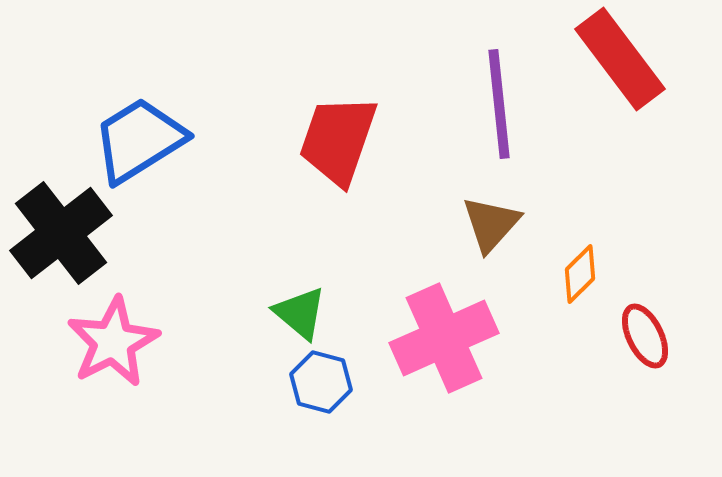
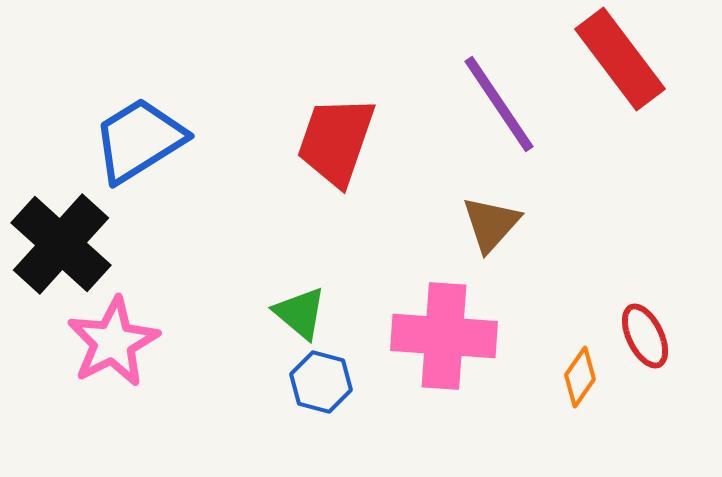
purple line: rotated 28 degrees counterclockwise
red trapezoid: moved 2 px left, 1 px down
black cross: moved 11 px down; rotated 10 degrees counterclockwise
orange diamond: moved 103 px down; rotated 10 degrees counterclockwise
pink cross: moved 2 px up; rotated 28 degrees clockwise
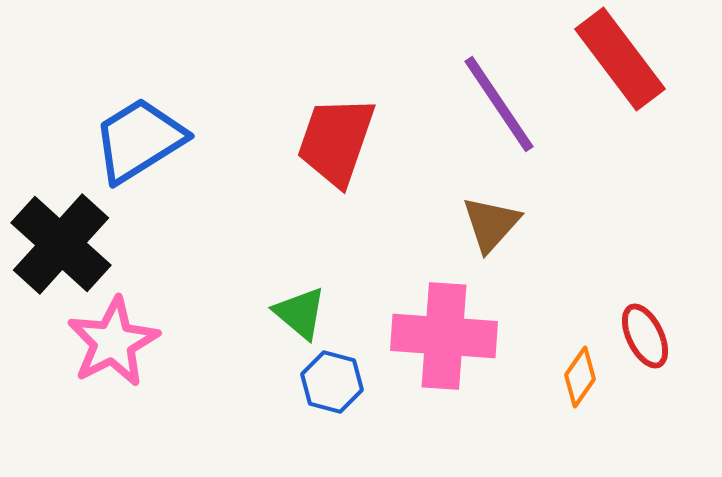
blue hexagon: moved 11 px right
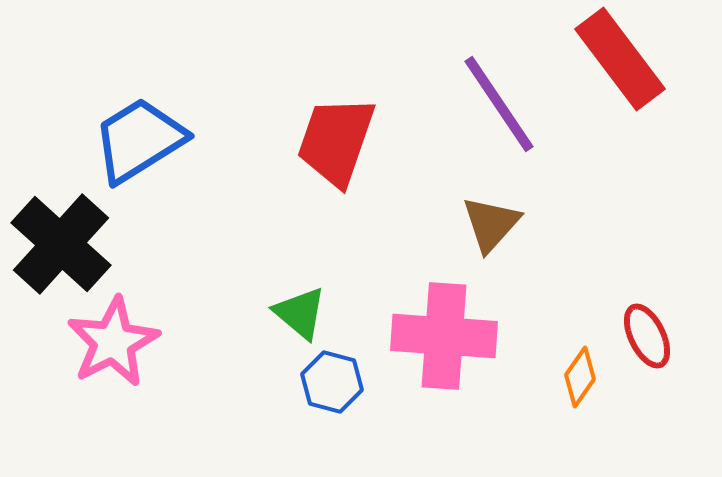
red ellipse: moved 2 px right
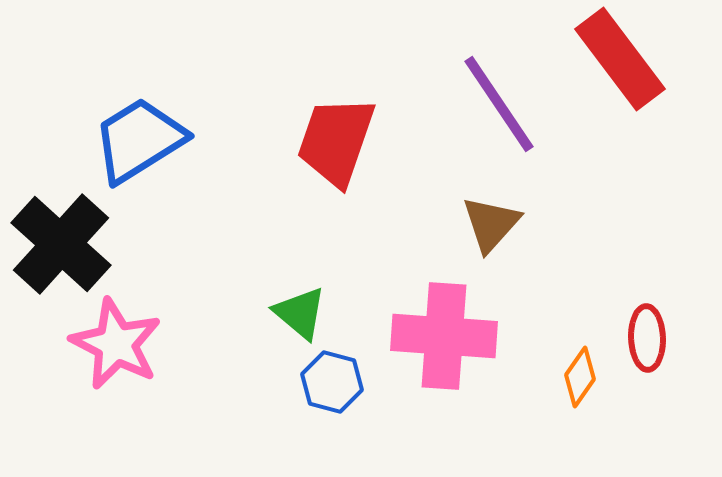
red ellipse: moved 2 px down; rotated 24 degrees clockwise
pink star: moved 3 px right, 2 px down; rotated 18 degrees counterclockwise
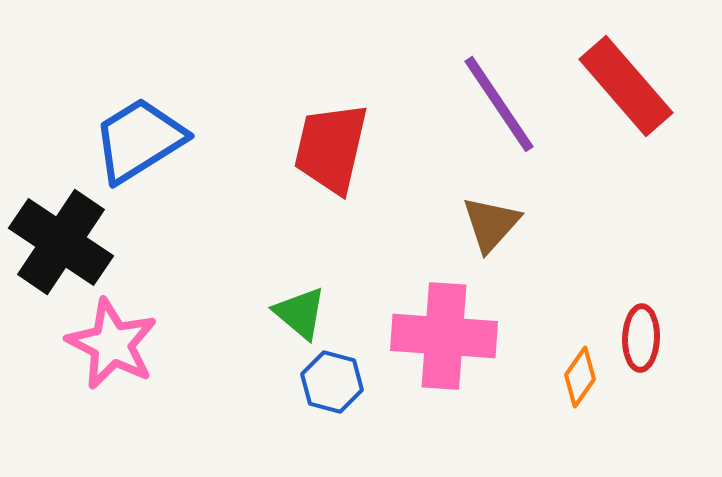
red rectangle: moved 6 px right, 27 px down; rotated 4 degrees counterclockwise
red trapezoid: moved 5 px left, 7 px down; rotated 6 degrees counterclockwise
black cross: moved 2 px up; rotated 8 degrees counterclockwise
red ellipse: moved 6 px left; rotated 4 degrees clockwise
pink star: moved 4 px left
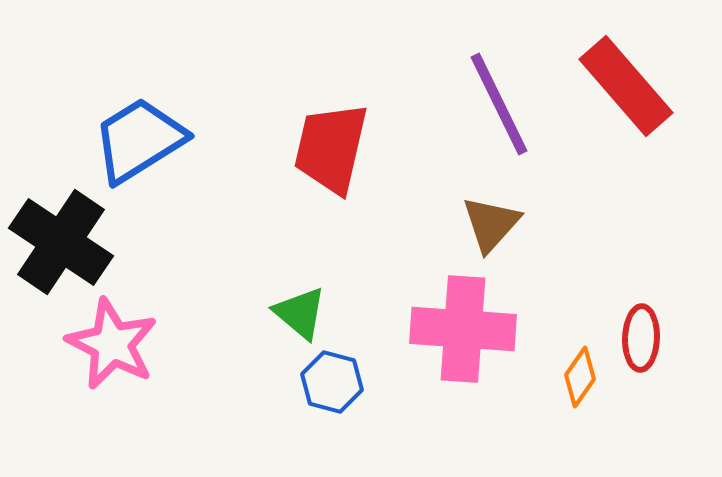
purple line: rotated 8 degrees clockwise
pink cross: moved 19 px right, 7 px up
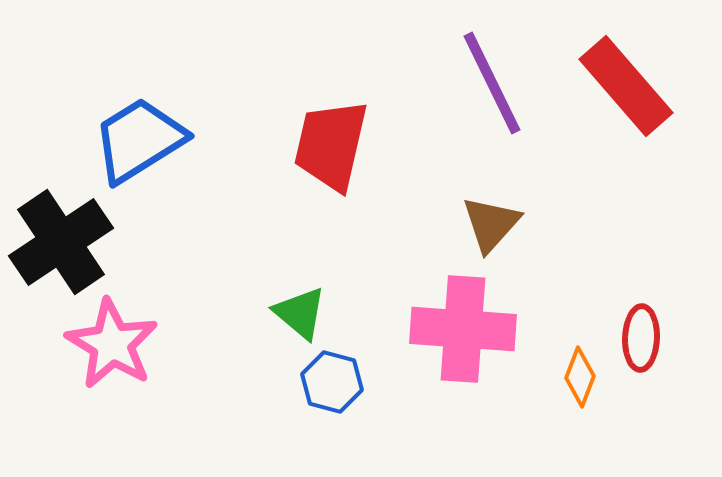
purple line: moved 7 px left, 21 px up
red trapezoid: moved 3 px up
black cross: rotated 22 degrees clockwise
pink star: rotated 4 degrees clockwise
orange diamond: rotated 14 degrees counterclockwise
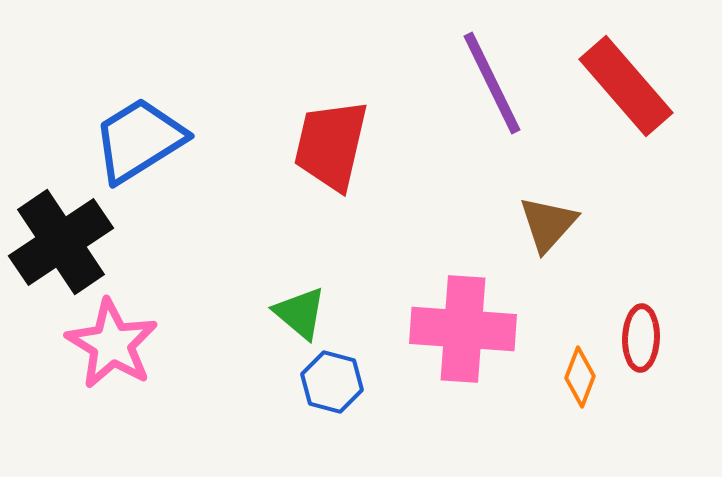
brown triangle: moved 57 px right
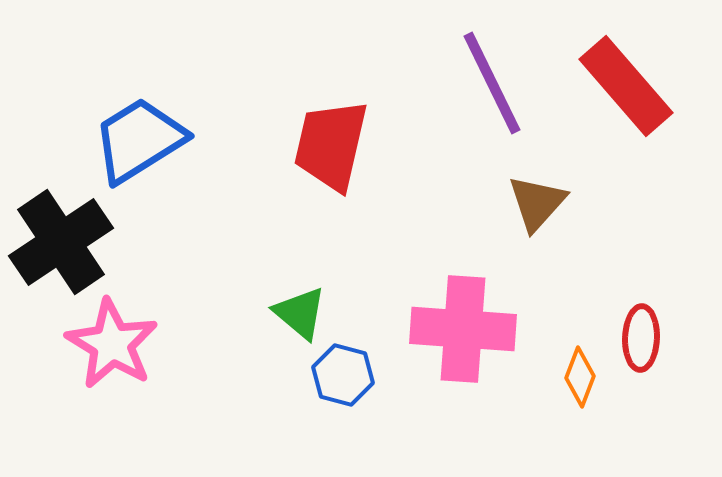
brown triangle: moved 11 px left, 21 px up
blue hexagon: moved 11 px right, 7 px up
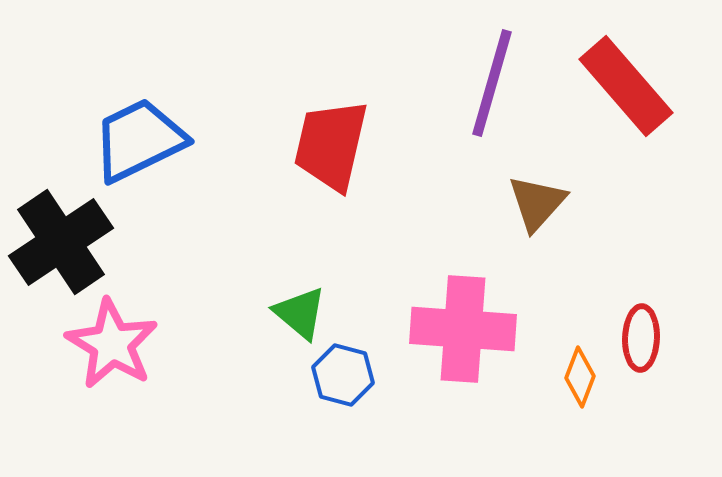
purple line: rotated 42 degrees clockwise
blue trapezoid: rotated 6 degrees clockwise
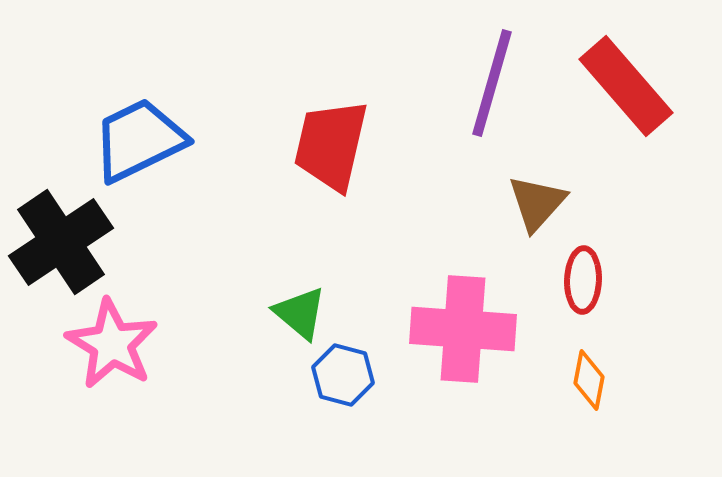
red ellipse: moved 58 px left, 58 px up
orange diamond: moved 9 px right, 3 px down; rotated 10 degrees counterclockwise
